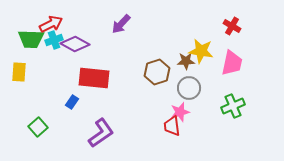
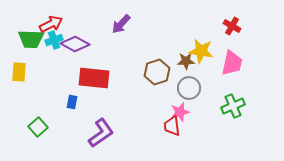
blue rectangle: rotated 24 degrees counterclockwise
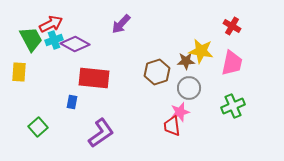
green trapezoid: rotated 120 degrees counterclockwise
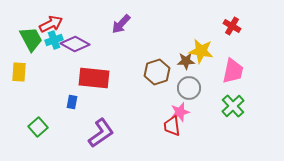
pink trapezoid: moved 1 px right, 8 px down
green cross: rotated 20 degrees counterclockwise
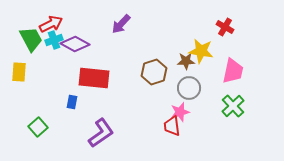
red cross: moved 7 px left, 1 px down
brown hexagon: moved 3 px left
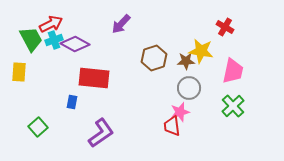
brown hexagon: moved 14 px up
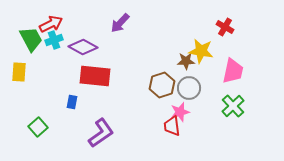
purple arrow: moved 1 px left, 1 px up
purple diamond: moved 8 px right, 3 px down
brown hexagon: moved 8 px right, 27 px down
red rectangle: moved 1 px right, 2 px up
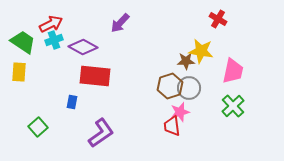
red cross: moved 7 px left, 8 px up
green trapezoid: moved 8 px left, 3 px down; rotated 28 degrees counterclockwise
brown hexagon: moved 8 px right, 1 px down
